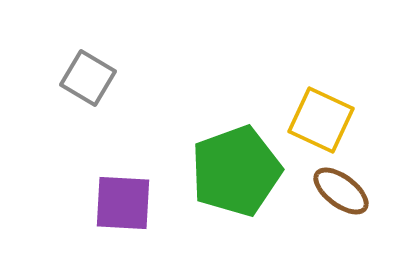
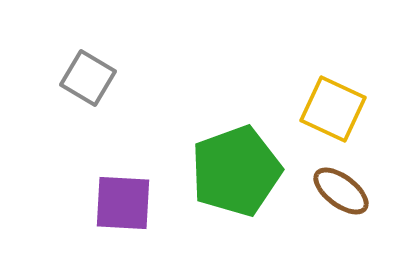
yellow square: moved 12 px right, 11 px up
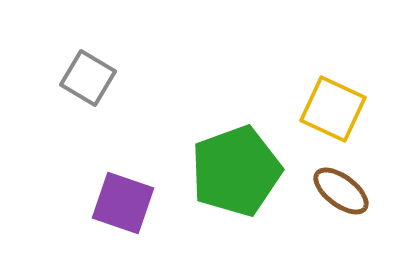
purple square: rotated 16 degrees clockwise
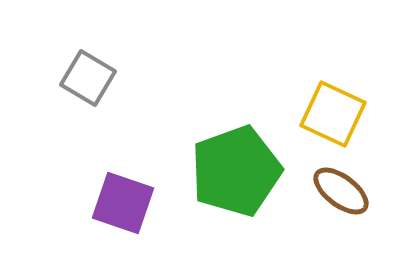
yellow square: moved 5 px down
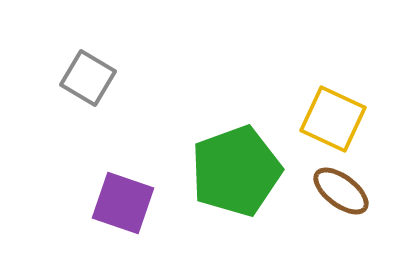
yellow square: moved 5 px down
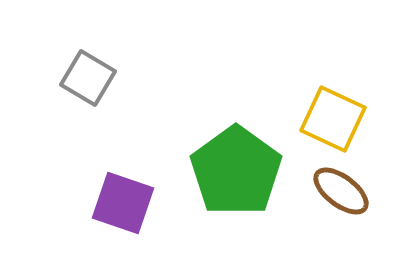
green pentagon: rotated 16 degrees counterclockwise
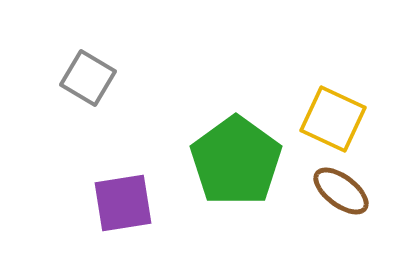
green pentagon: moved 10 px up
purple square: rotated 28 degrees counterclockwise
